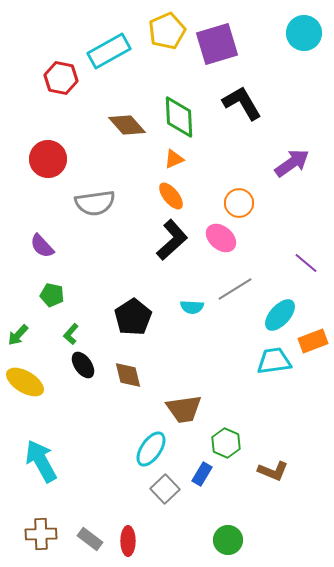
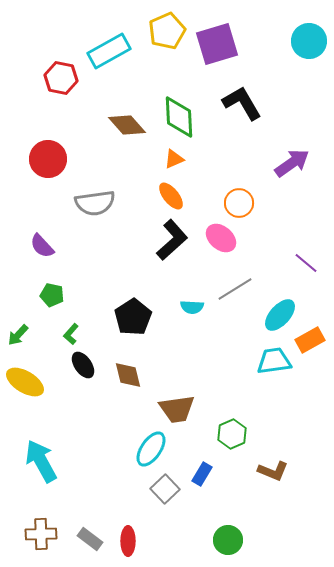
cyan circle at (304, 33): moved 5 px right, 8 px down
orange rectangle at (313, 341): moved 3 px left, 1 px up; rotated 8 degrees counterclockwise
brown trapezoid at (184, 409): moved 7 px left
green hexagon at (226, 443): moved 6 px right, 9 px up; rotated 12 degrees clockwise
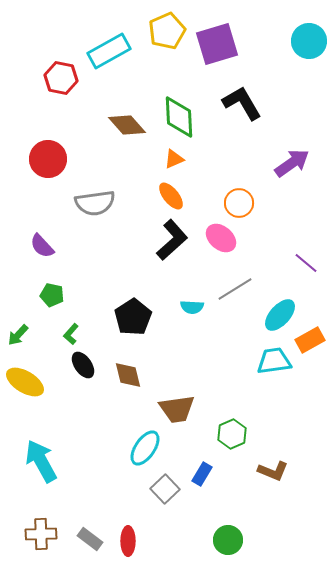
cyan ellipse at (151, 449): moved 6 px left, 1 px up
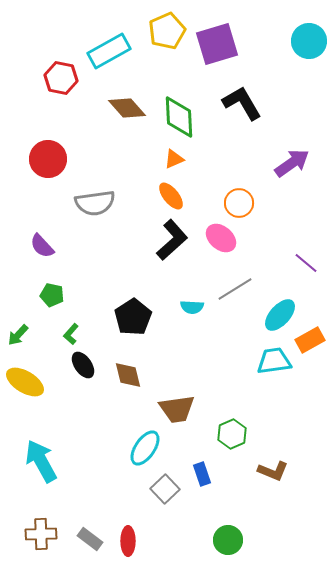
brown diamond at (127, 125): moved 17 px up
blue rectangle at (202, 474): rotated 50 degrees counterclockwise
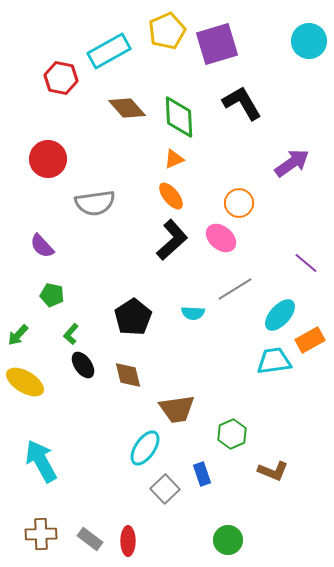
cyan semicircle at (192, 307): moved 1 px right, 6 px down
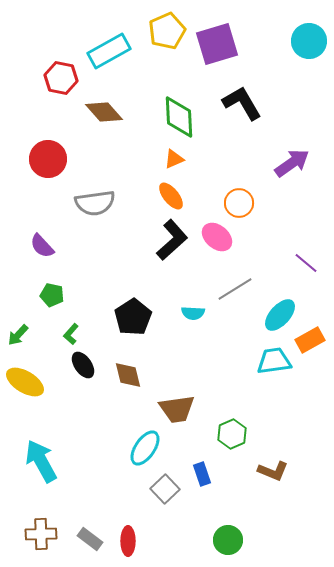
brown diamond at (127, 108): moved 23 px left, 4 px down
pink ellipse at (221, 238): moved 4 px left, 1 px up
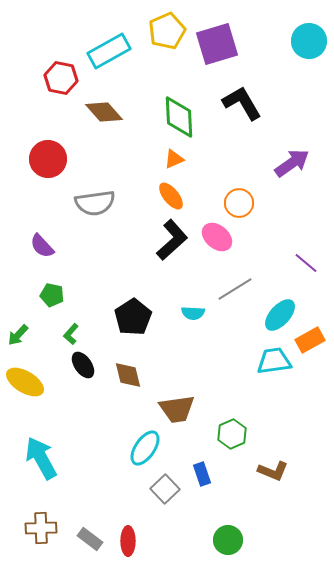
cyan arrow at (41, 461): moved 3 px up
brown cross at (41, 534): moved 6 px up
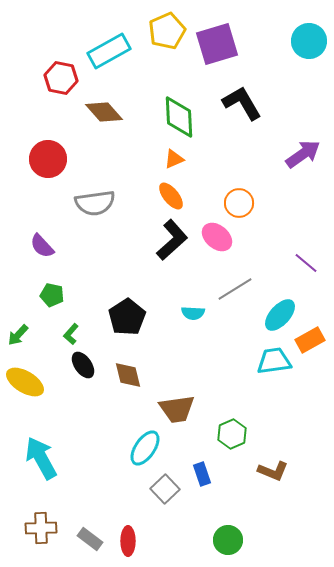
purple arrow at (292, 163): moved 11 px right, 9 px up
black pentagon at (133, 317): moved 6 px left
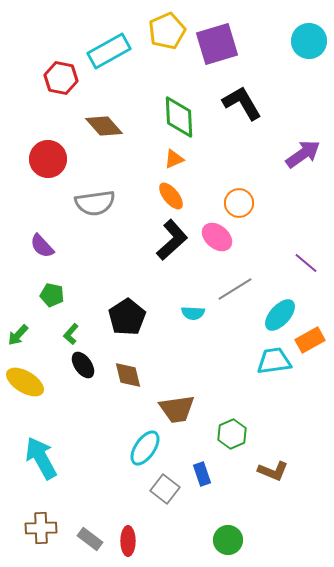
brown diamond at (104, 112): moved 14 px down
gray square at (165, 489): rotated 8 degrees counterclockwise
